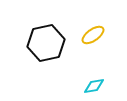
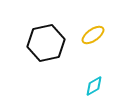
cyan diamond: rotated 20 degrees counterclockwise
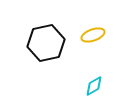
yellow ellipse: rotated 15 degrees clockwise
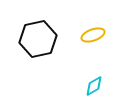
black hexagon: moved 8 px left, 4 px up
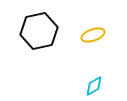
black hexagon: moved 1 px right, 8 px up
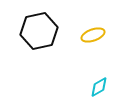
cyan diamond: moved 5 px right, 1 px down
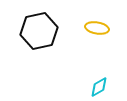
yellow ellipse: moved 4 px right, 7 px up; rotated 30 degrees clockwise
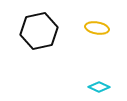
cyan diamond: rotated 55 degrees clockwise
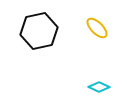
yellow ellipse: rotated 35 degrees clockwise
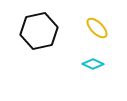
cyan diamond: moved 6 px left, 23 px up
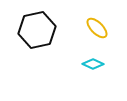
black hexagon: moved 2 px left, 1 px up
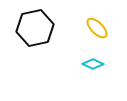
black hexagon: moved 2 px left, 2 px up
